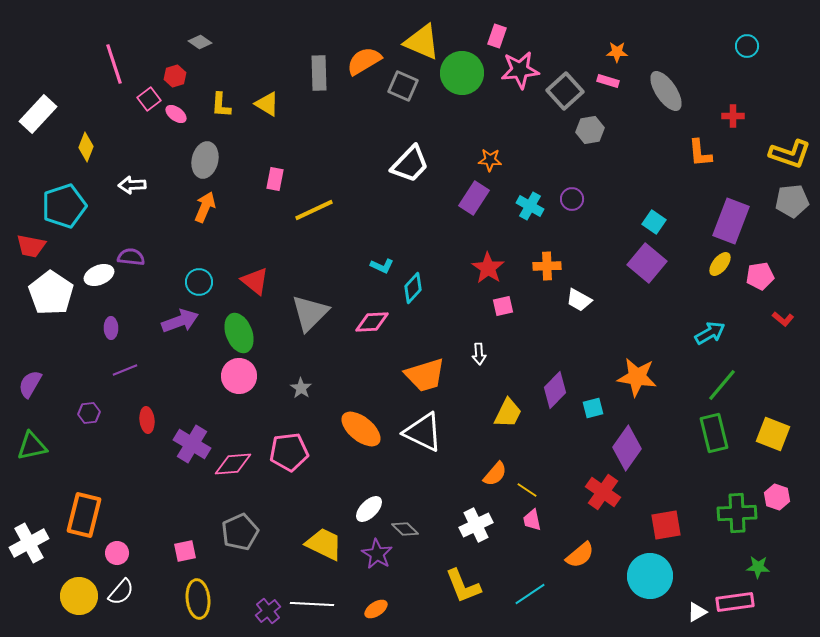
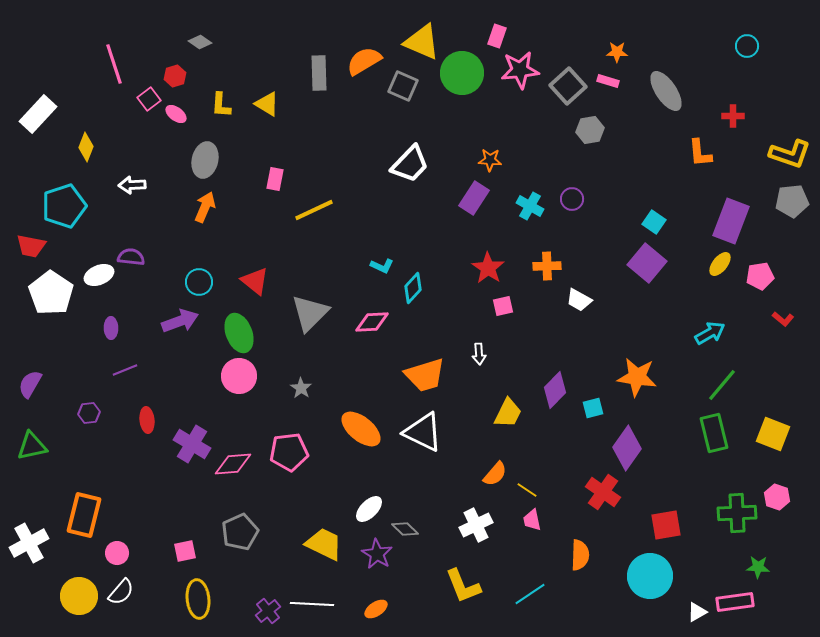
gray square at (565, 91): moved 3 px right, 5 px up
orange semicircle at (580, 555): rotated 48 degrees counterclockwise
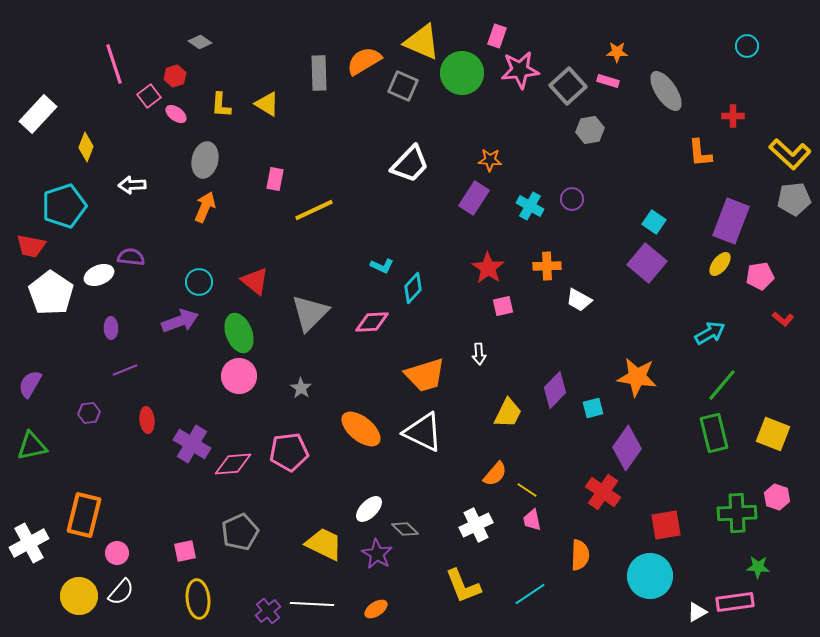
pink square at (149, 99): moved 3 px up
yellow L-shape at (790, 154): rotated 24 degrees clockwise
gray pentagon at (792, 201): moved 2 px right, 2 px up
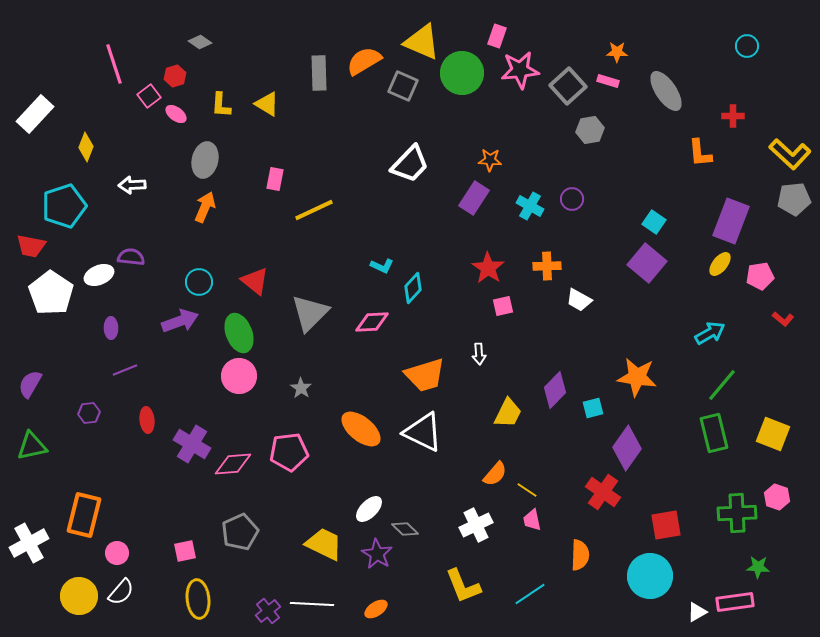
white rectangle at (38, 114): moved 3 px left
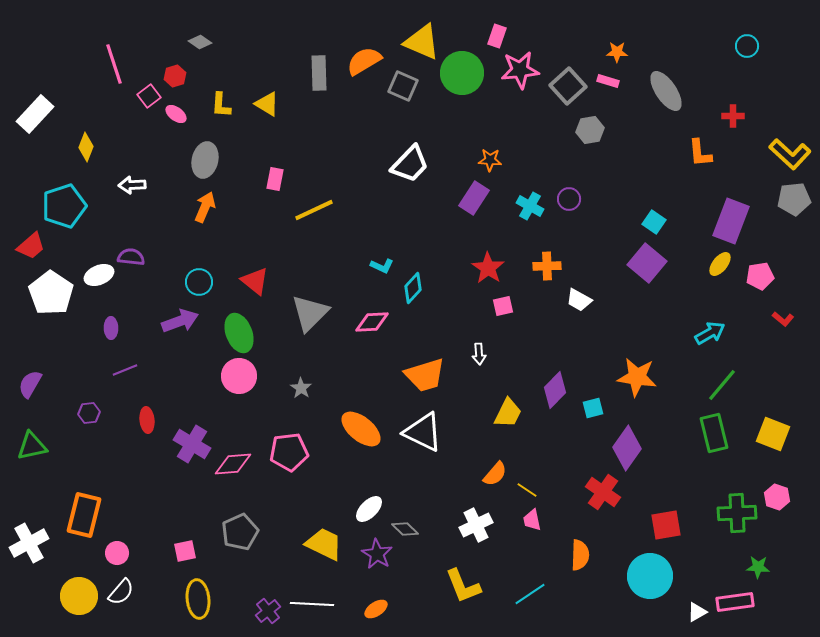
purple circle at (572, 199): moved 3 px left
red trapezoid at (31, 246): rotated 52 degrees counterclockwise
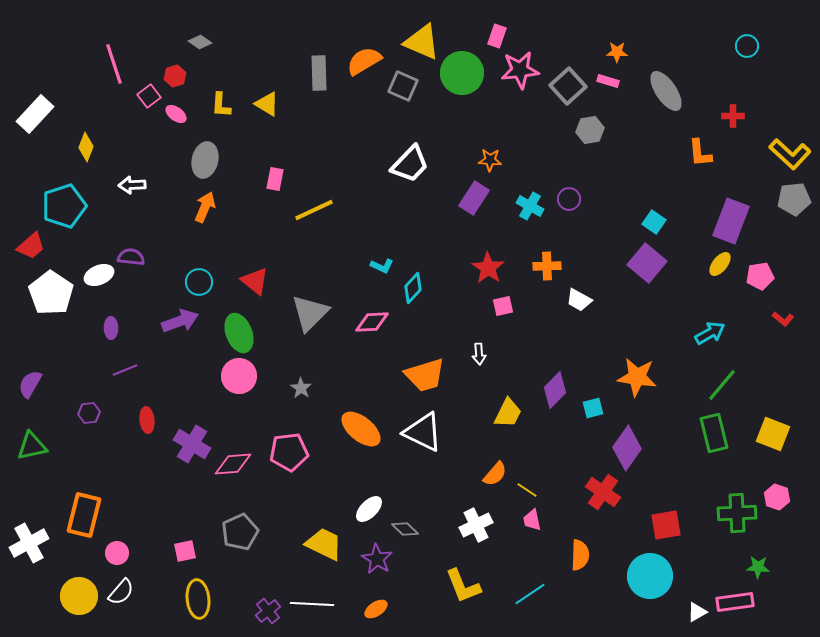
purple star at (377, 554): moved 5 px down
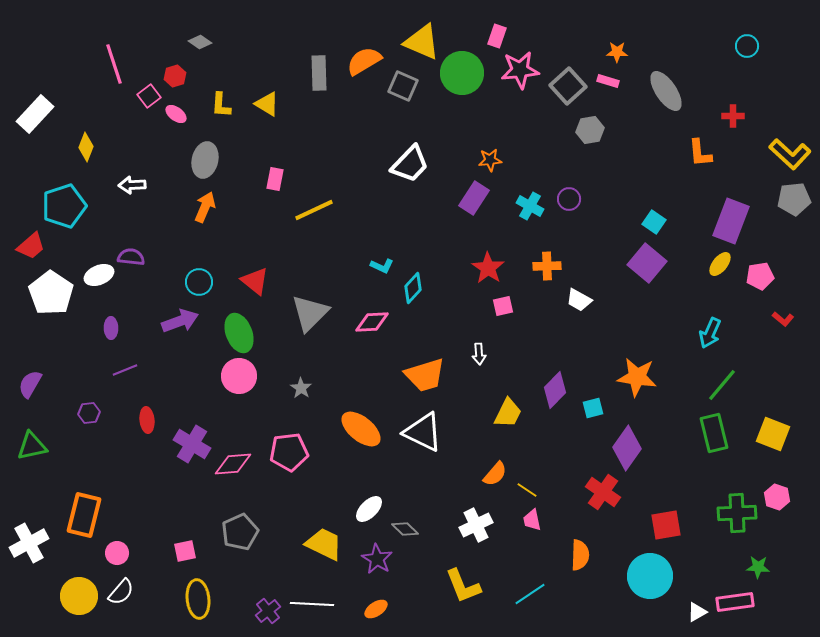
orange star at (490, 160): rotated 10 degrees counterclockwise
cyan arrow at (710, 333): rotated 144 degrees clockwise
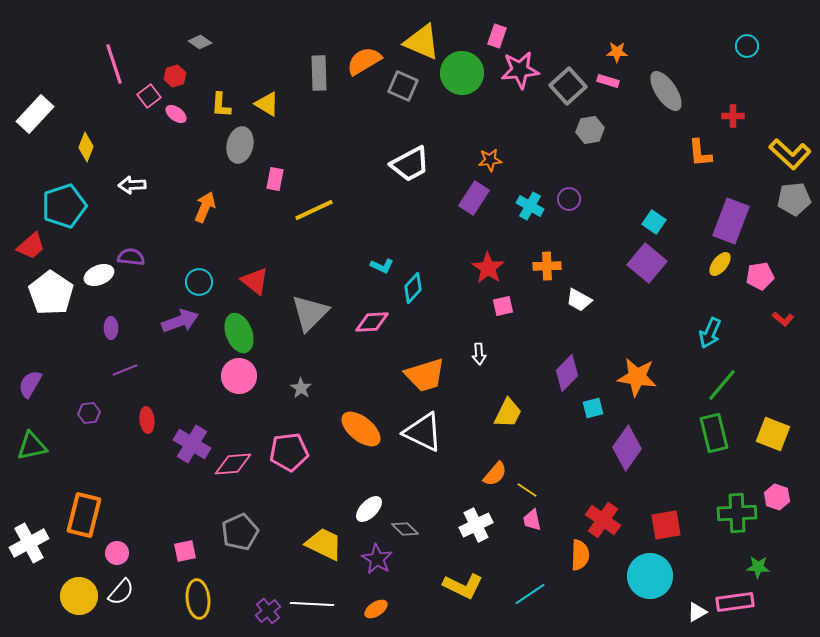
gray ellipse at (205, 160): moved 35 px right, 15 px up
white trapezoid at (410, 164): rotated 18 degrees clockwise
purple diamond at (555, 390): moved 12 px right, 17 px up
red cross at (603, 492): moved 28 px down
yellow L-shape at (463, 586): rotated 42 degrees counterclockwise
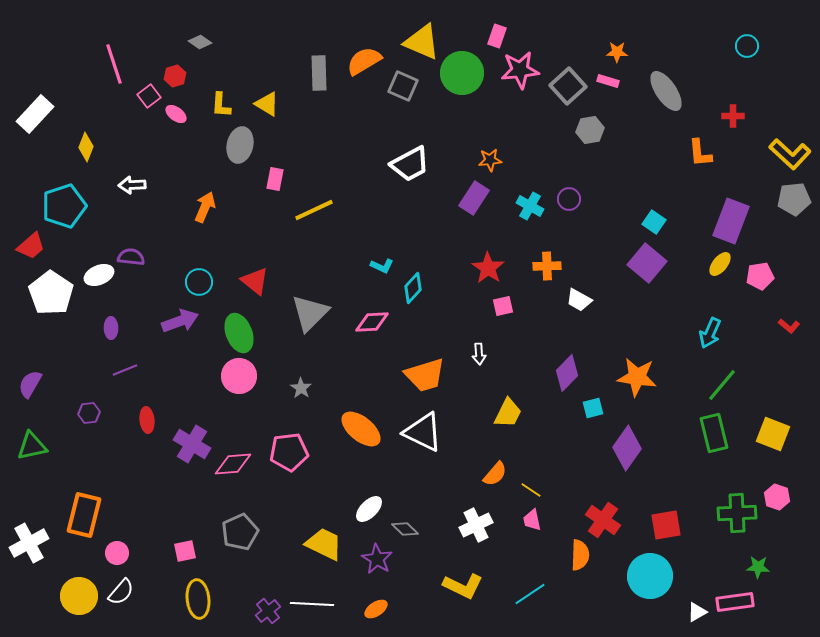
red L-shape at (783, 319): moved 6 px right, 7 px down
yellow line at (527, 490): moved 4 px right
